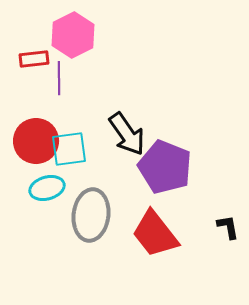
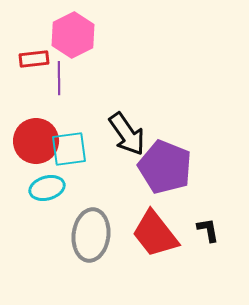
gray ellipse: moved 20 px down
black L-shape: moved 20 px left, 3 px down
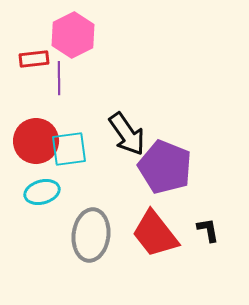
cyan ellipse: moved 5 px left, 4 px down
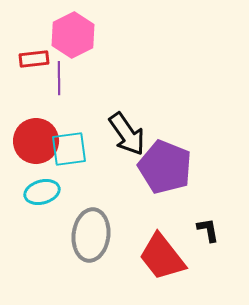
red trapezoid: moved 7 px right, 23 px down
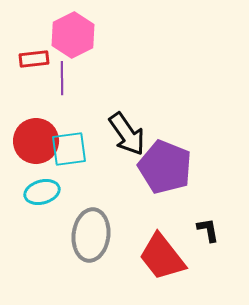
purple line: moved 3 px right
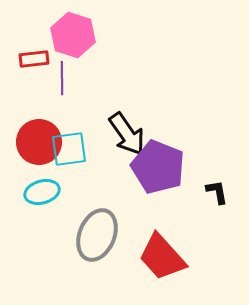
pink hexagon: rotated 15 degrees counterclockwise
red circle: moved 3 px right, 1 px down
purple pentagon: moved 7 px left
black L-shape: moved 9 px right, 38 px up
gray ellipse: moved 6 px right; rotated 15 degrees clockwise
red trapezoid: rotated 4 degrees counterclockwise
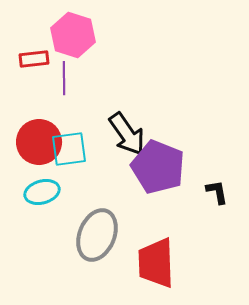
purple line: moved 2 px right
red trapezoid: moved 6 px left, 6 px down; rotated 40 degrees clockwise
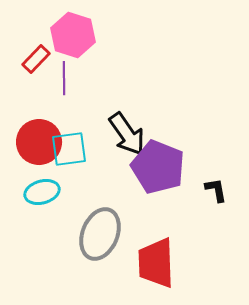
red rectangle: moved 2 px right; rotated 40 degrees counterclockwise
black L-shape: moved 1 px left, 2 px up
gray ellipse: moved 3 px right, 1 px up
